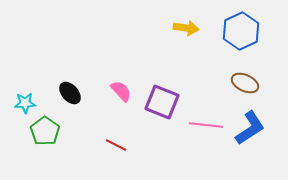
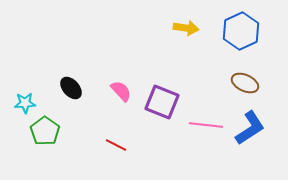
black ellipse: moved 1 px right, 5 px up
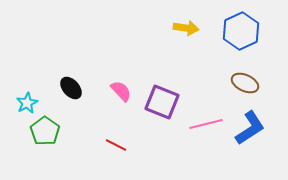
cyan star: moved 2 px right; rotated 25 degrees counterclockwise
pink line: moved 1 px up; rotated 20 degrees counterclockwise
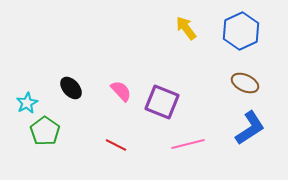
yellow arrow: rotated 135 degrees counterclockwise
pink line: moved 18 px left, 20 px down
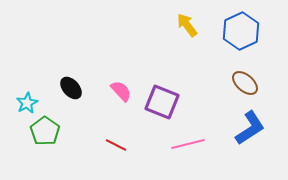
yellow arrow: moved 1 px right, 3 px up
brown ellipse: rotated 16 degrees clockwise
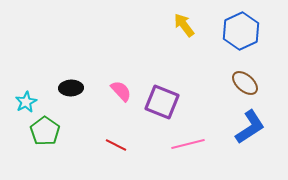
yellow arrow: moved 3 px left
black ellipse: rotated 50 degrees counterclockwise
cyan star: moved 1 px left, 1 px up
blue L-shape: moved 1 px up
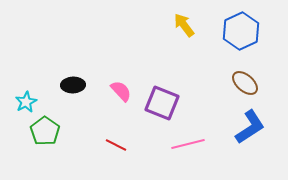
black ellipse: moved 2 px right, 3 px up
purple square: moved 1 px down
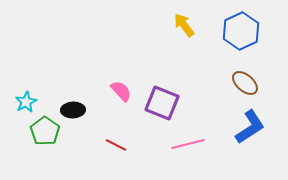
black ellipse: moved 25 px down
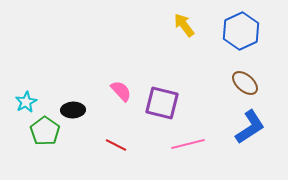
purple square: rotated 8 degrees counterclockwise
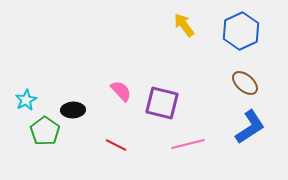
cyan star: moved 2 px up
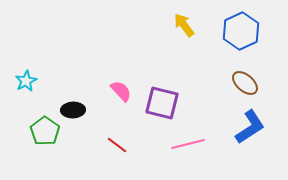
cyan star: moved 19 px up
red line: moved 1 px right; rotated 10 degrees clockwise
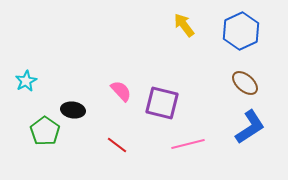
black ellipse: rotated 10 degrees clockwise
